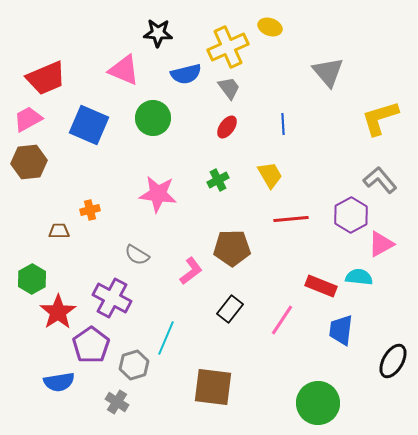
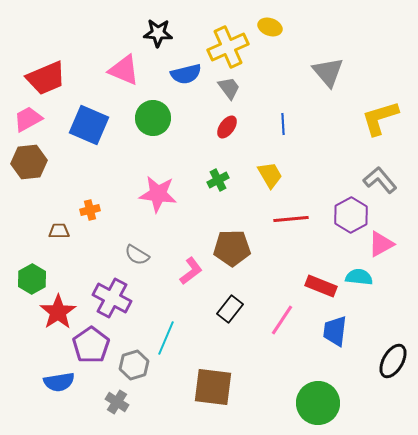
blue trapezoid at (341, 330): moved 6 px left, 1 px down
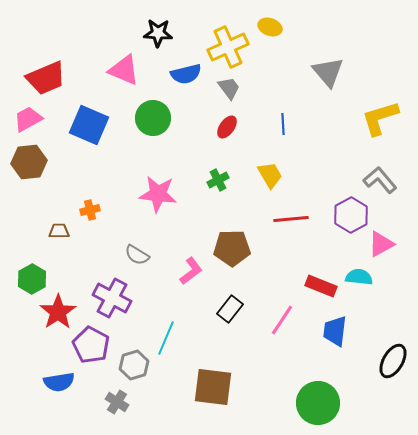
purple pentagon at (91, 345): rotated 9 degrees counterclockwise
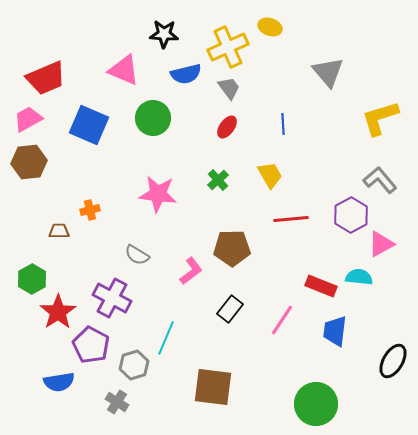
black star at (158, 33): moved 6 px right, 1 px down
green cross at (218, 180): rotated 15 degrees counterclockwise
green circle at (318, 403): moved 2 px left, 1 px down
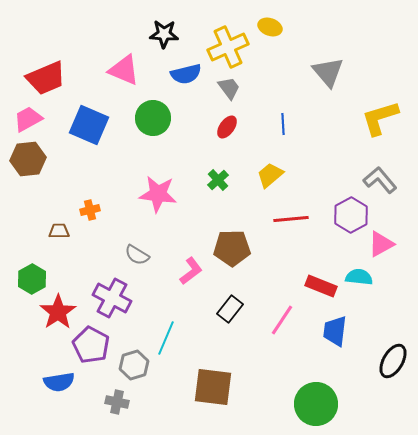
brown hexagon at (29, 162): moved 1 px left, 3 px up
yellow trapezoid at (270, 175): rotated 100 degrees counterclockwise
gray cross at (117, 402): rotated 20 degrees counterclockwise
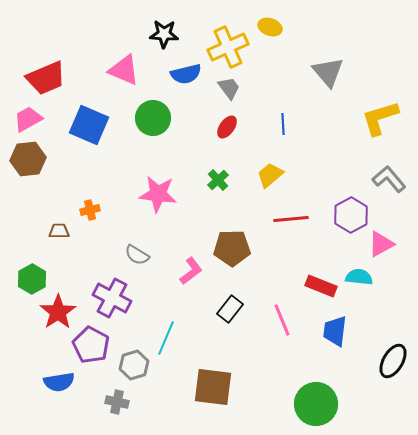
gray L-shape at (380, 180): moved 9 px right, 1 px up
pink line at (282, 320): rotated 56 degrees counterclockwise
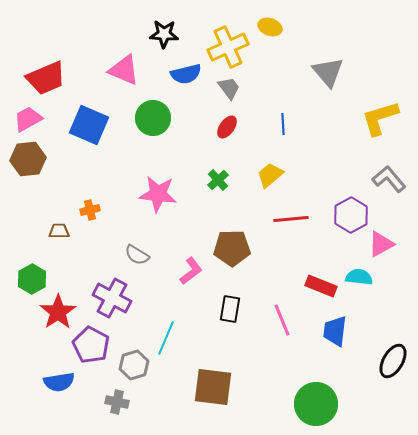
black rectangle at (230, 309): rotated 28 degrees counterclockwise
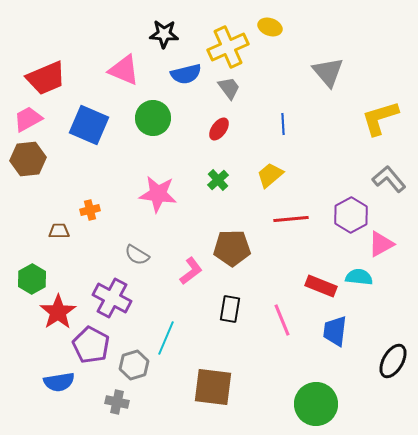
red ellipse at (227, 127): moved 8 px left, 2 px down
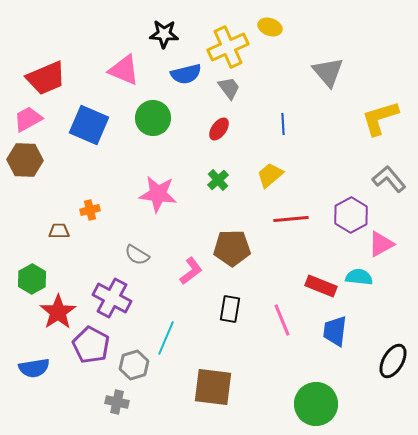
brown hexagon at (28, 159): moved 3 px left, 1 px down; rotated 8 degrees clockwise
blue semicircle at (59, 382): moved 25 px left, 14 px up
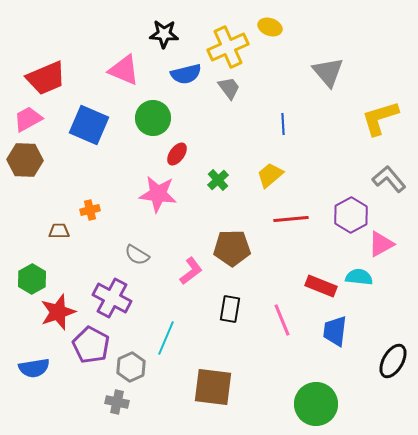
red ellipse at (219, 129): moved 42 px left, 25 px down
red star at (58, 312): rotated 15 degrees clockwise
gray hexagon at (134, 365): moved 3 px left, 2 px down; rotated 8 degrees counterclockwise
